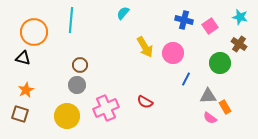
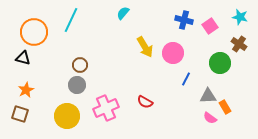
cyan line: rotated 20 degrees clockwise
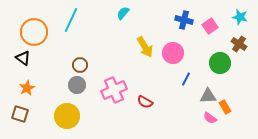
black triangle: rotated 21 degrees clockwise
orange star: moved 1 px right, 2 px up
pink cross: moved 8 px right, 18 px up
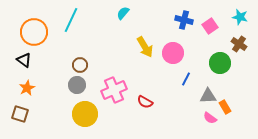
black triangle: moved 1 px right, 2 px down
yellow circle: moved 18 px right, 2 px up
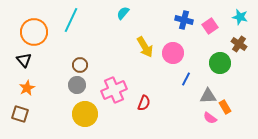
black triangle: rotated 14 degrees clockwise
red semicircle: moved 1 px left, 1 px down; rotated 98 degrees counterclockwise
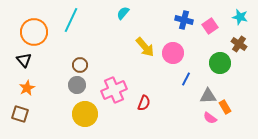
yellow arrow: rotated 10 degrees counterclockwise
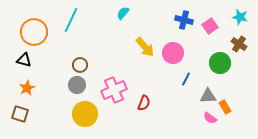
black triangle: rotated 35 degrees counterclockwise
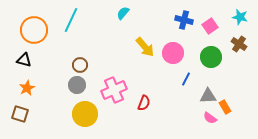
orange circle: moved 2 px up
green circle: moved 9 px left, 6 px up
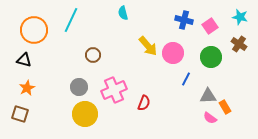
cyan semicircle: rotated 56 degrees counterclockwise
yellow arrow: moved 3 px right, 1 px up
brown circle: moved 13 px right, 10 px up
gray circle: moved 2 px right, 2 px down
